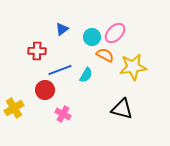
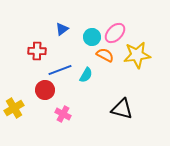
yellow star: moved 4 px right, 12 px up
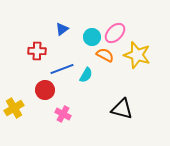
yellow star: rotated 24 degrees clockwise
blue line: moved 2 px right, 1 px up
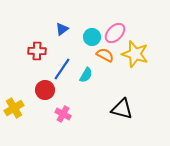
yellow star: moved 2 px left, 1 px up
blue line: rotated 35 degrees counterclockwise
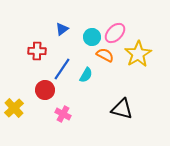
yellow star: moved 3 px right; rotated 24 degrees clockwise
yellow cross: rotated 12 degrees counterclockwise
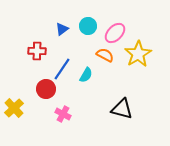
cyan circle: moved 4 px left, 11 px up
red circle: moved 1 px right, 1 px up
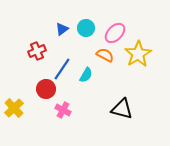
cyan circle: moved 2 px left, 2 px down
red cross: rotated 24 degrees counterclockwise
pink cross: moved 4 px up
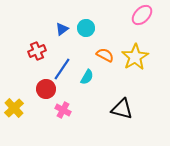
pink ellipse: moved 27 px right, 18 px up
yellow star: moved 3 px left, 3 px down
cyan semicircle: moved 1 px right, 2 px down
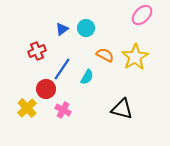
yellow cross: moved 13 px right
